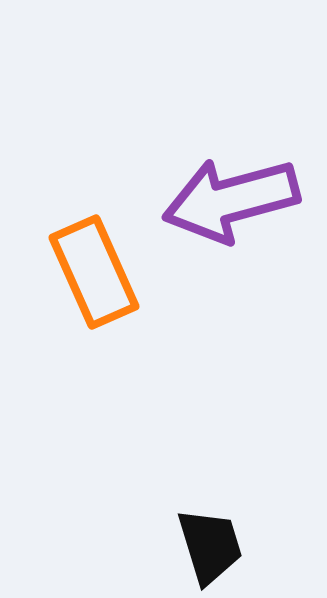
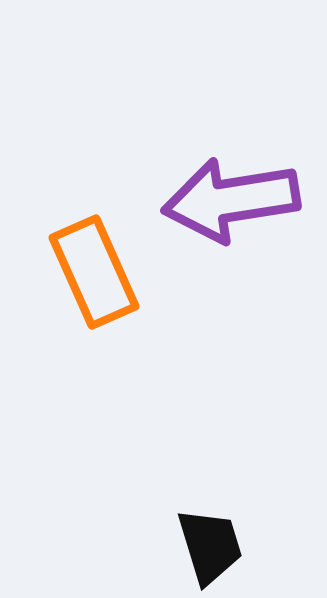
purple arrow: rotated 6 degrees clockwise
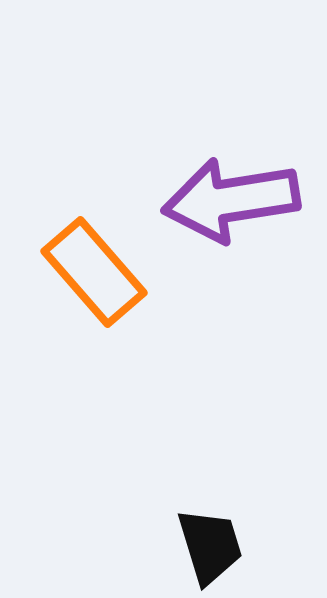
orange rectangle: rotated 17 degrees counterclockwise
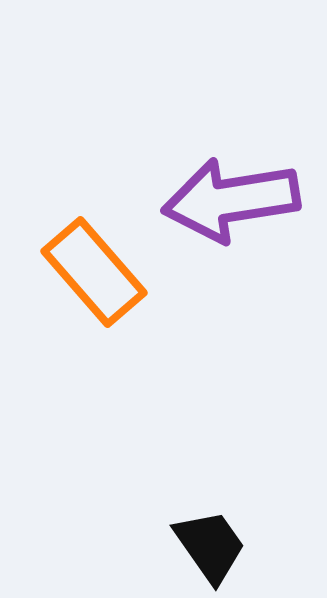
black trapezoid: rotated 18 degrees counterclockwise
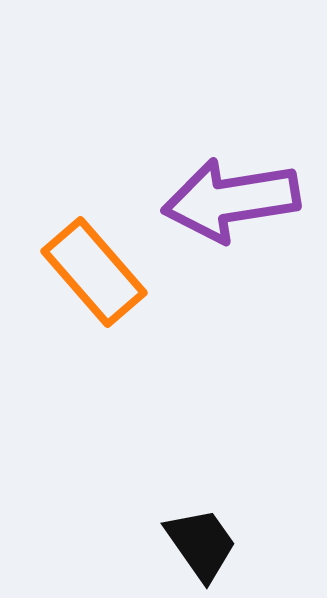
black trapezoid: moved 9 px left, 2 px up
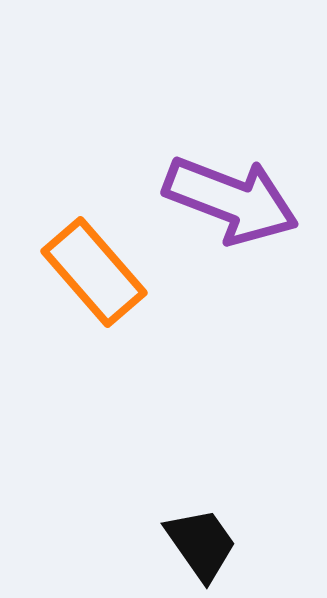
purple arrow: rotated 150 degrees counterclockwise
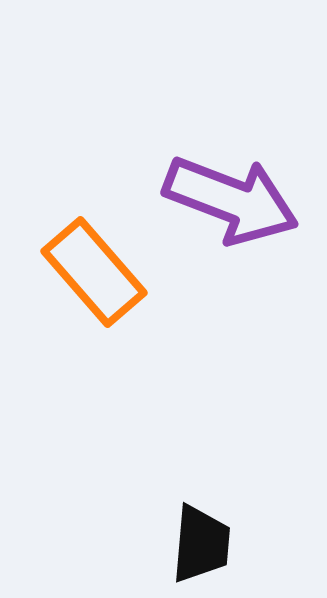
black trapezoid: rotated 40 degrees clockwise
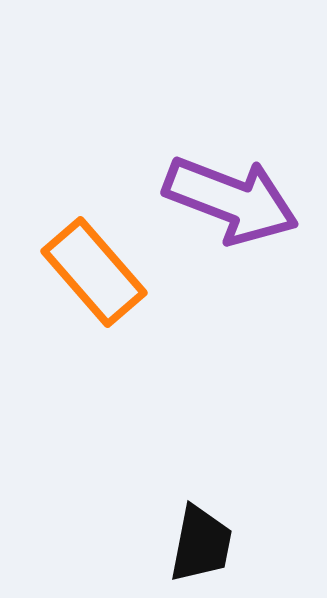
black trapezoid: rotated 6 degrees clockwise
